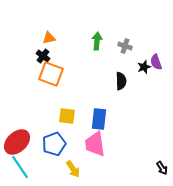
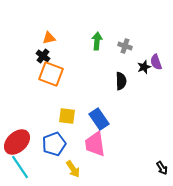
blue rectangle: rotated 40 degrees counterclockwise
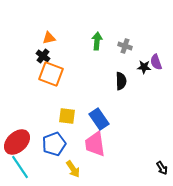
black star: rotated 24 degrees clockwise
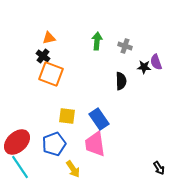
black arrow: moved 3 px left
